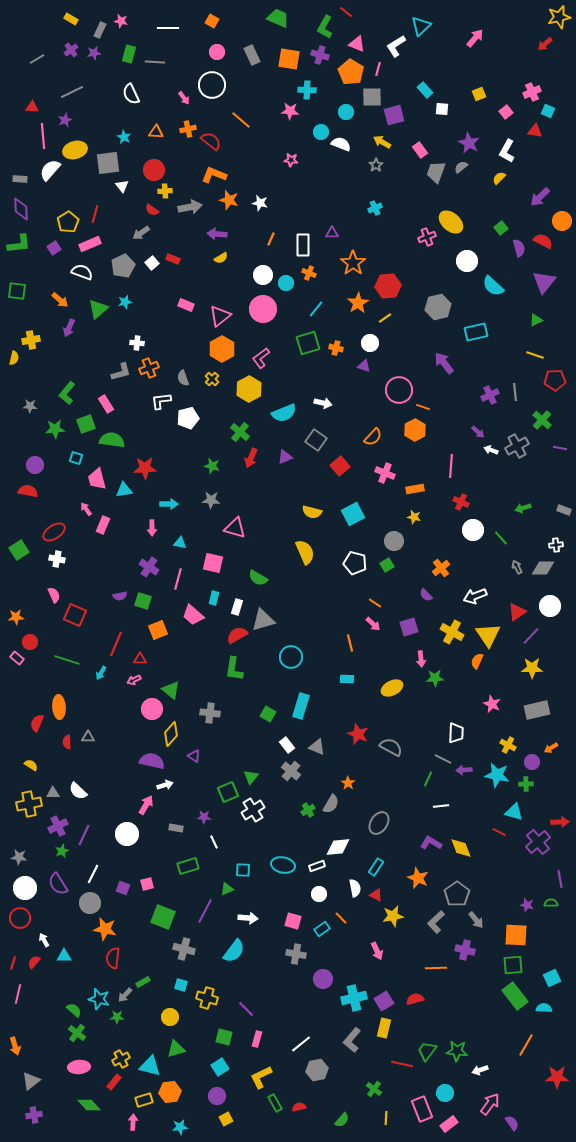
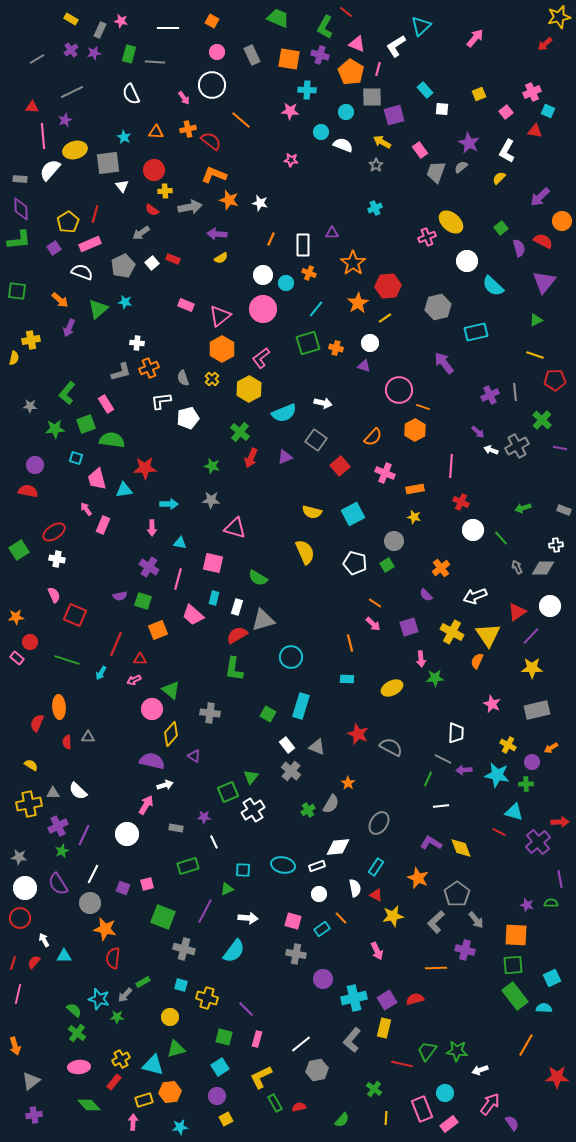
white semicircle at (341, 144): moved 2 px right, 1 px down
green L-shape at (19, 244): moved 4 px up
cyan star at (125, 302): rotated 24 degrees clockwise
purple square at (384, 1001): moved 3 px right, 1 px up
cyan triangle at (150, 1066): moved 3 px right, 1 px up
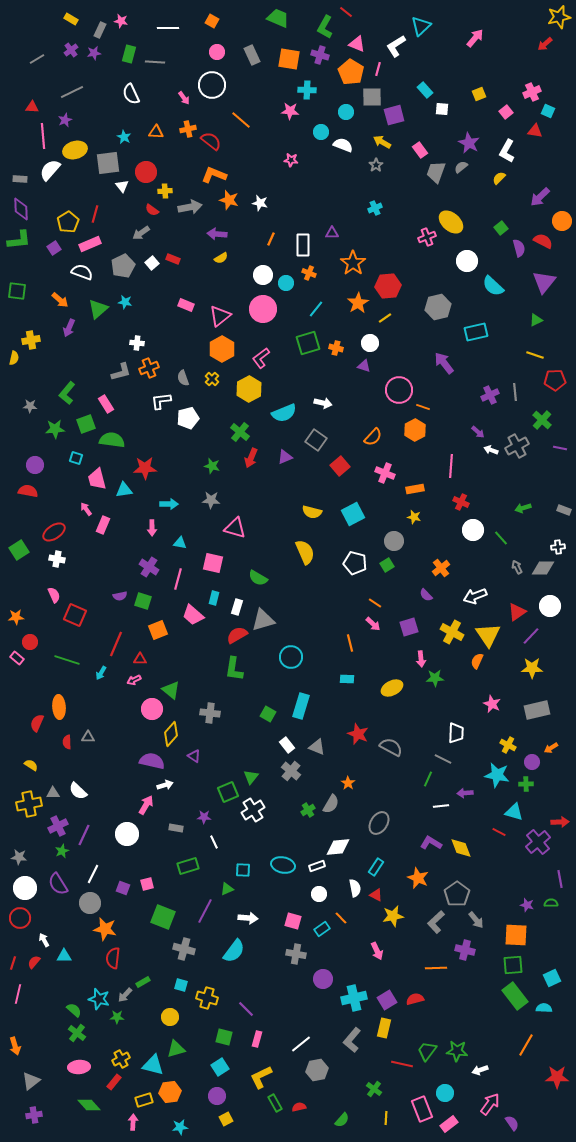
red circle at (154, 170): moved 8 px left, 2 px down
white cross at (556, 545): moved 2 px right, 2 px down
purple arrow at (464, 770): moved 1 px right, 23 px down
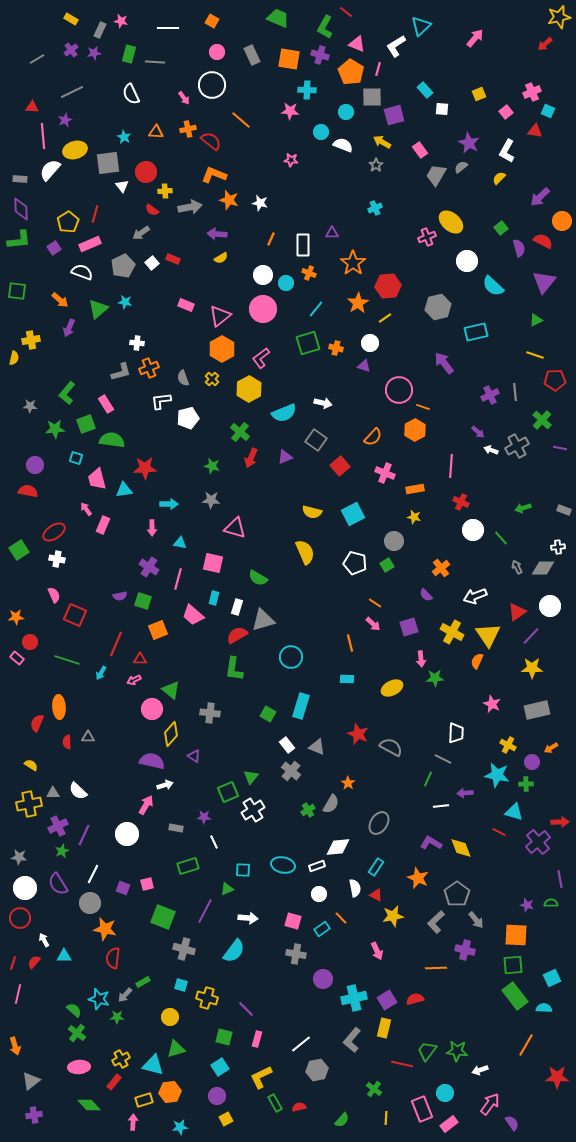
gray trapezoid at (436, 172): moved 3 px down; rotated 10 degrees clockwise
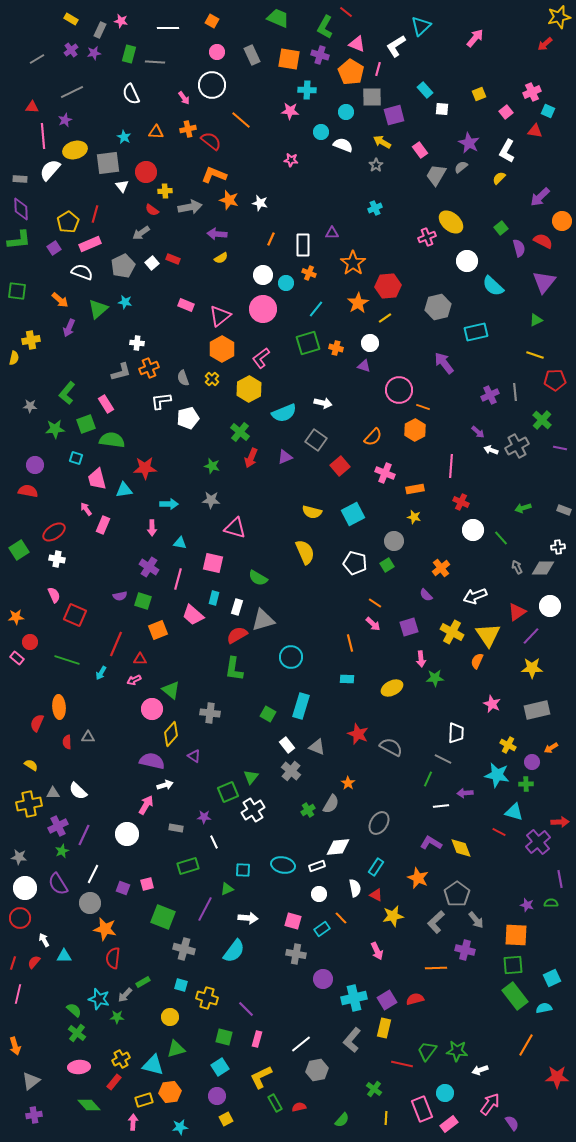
purple line at (205, 911): moved 2 px up
cyan semicircle at (544, 1008): rotated 14 degrees counterclockwise
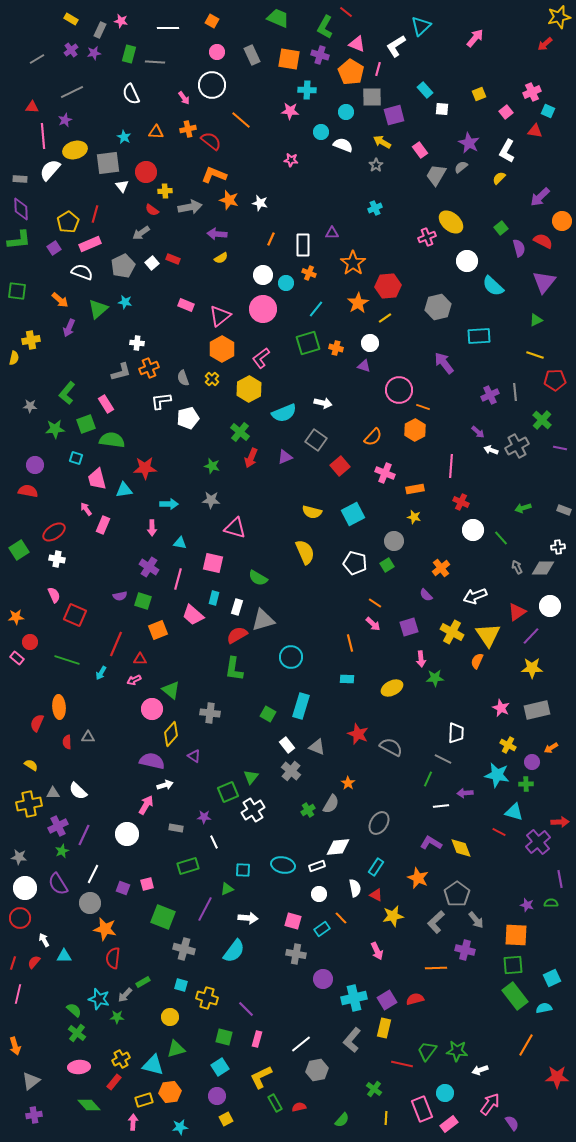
cyan rectangle at (476, 332): moved 3 px right, 4 px down; rotated 10 degrees clockwise
pink star at (492, 704): moved 9 px right, 4 px down
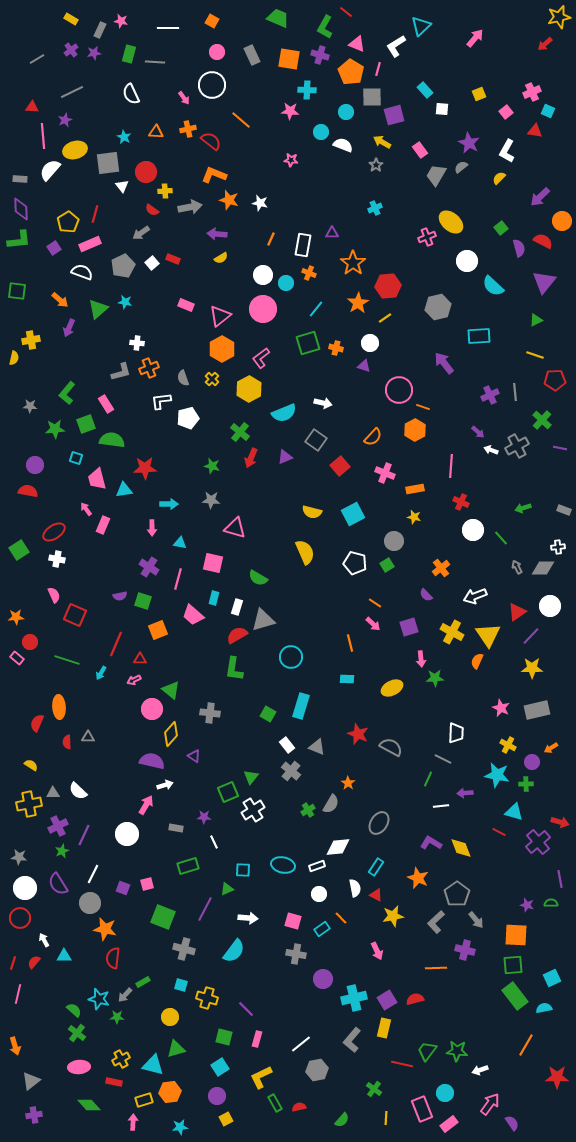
white rectangle at (303, 245): rotated 10 degrees clockwise
red arrow at (560, 822): rotated 18 degrees clockwise
red rectangle at (114, 1082): rotated 63 degrees clockwise
